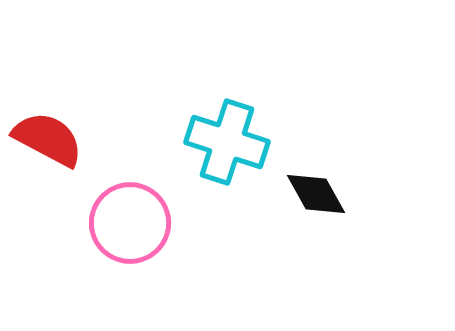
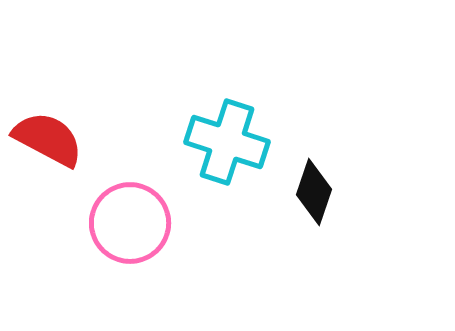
black diamond: moved 2 px left, 2 px up; rotated 48 degrees clockwise
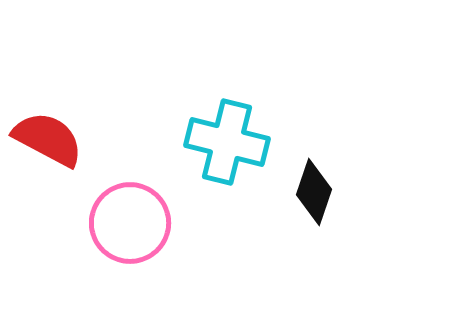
cyan cross: rotated 4 degrees counterclockwise
